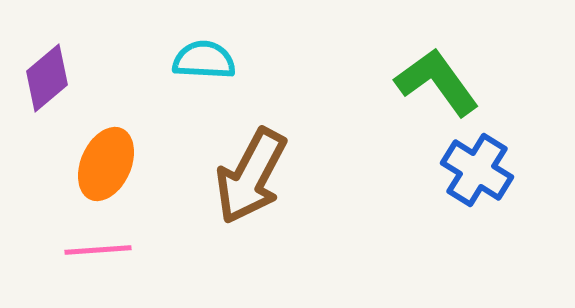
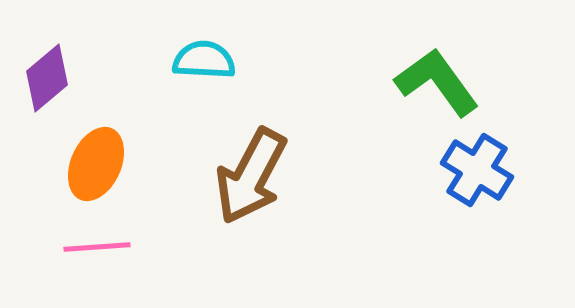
orange ellipse: moved 10 px left
pink line: moved 1 px left, 3 px up
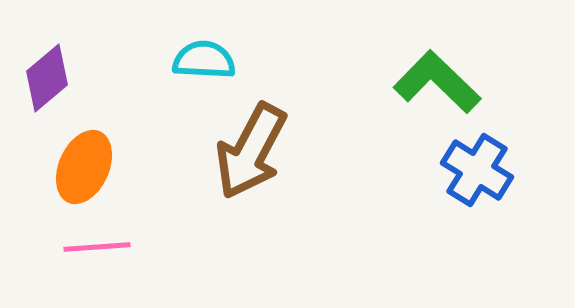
green L-shape: rotated 10 degrees counterclockwise
orange ellipse: moved 12 px left, 3 px down
brown arrow: moved 25 px up
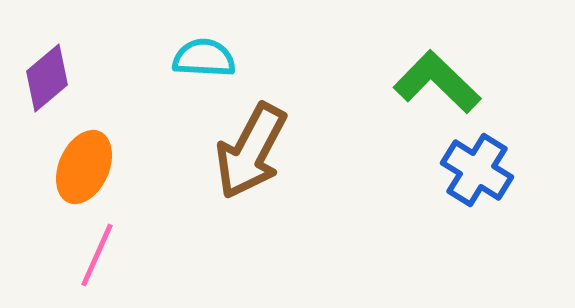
cyan semicircle: moved 2 px up
pink line: moved 8 px down; rotated 62 degrees counterclockwise
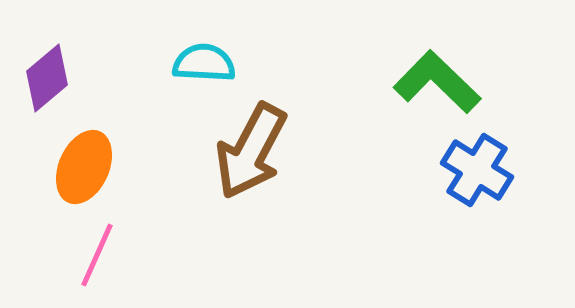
cyan semicircle: moved 5 px down
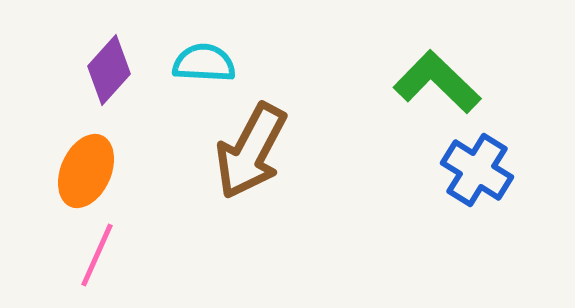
purple diamond: moved 62 px right, 8 px up; rotated 8 degrees counterclockwise
orange ellipse: moved 2 px right, 4 px down
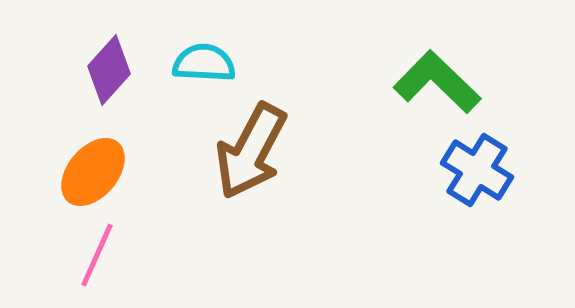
orange ellipse: moved 7 px right, 1 px down; rotated 16 degrees clockwise
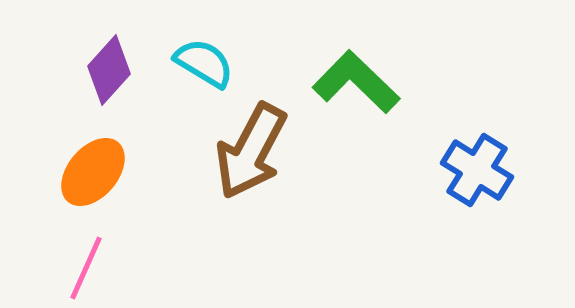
cyan semicircle: rotated 28 degrees clockwise
green L-shape: moved 81 px left
pink line: moved 11 px left, 13 px down
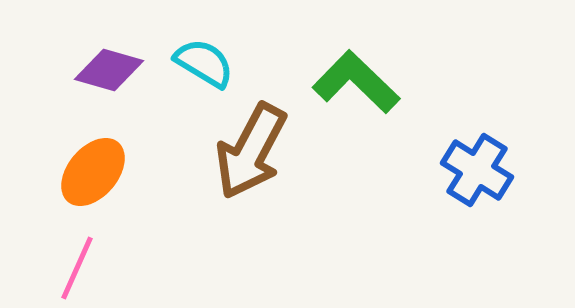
purple diamond: rotated 64 degrees clockwise
pink line: moved 9 px left
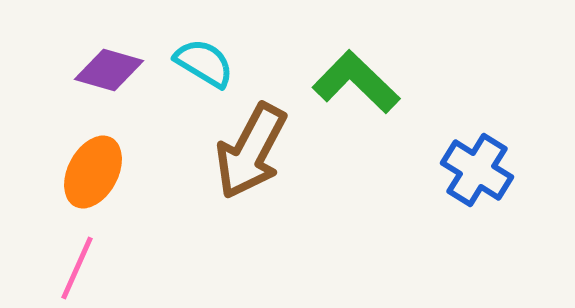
orange ellipse: rotated 12 degrees counterclockwise
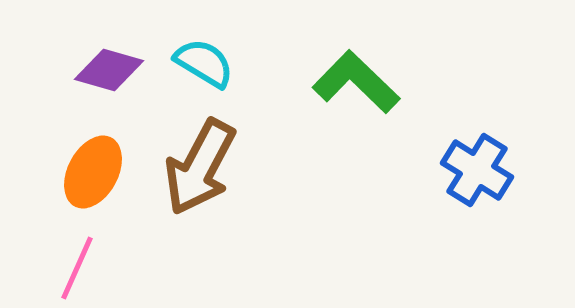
brown arrow: moved 51 px left, 16 px down
